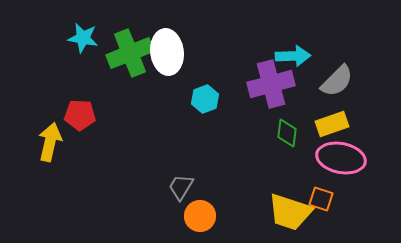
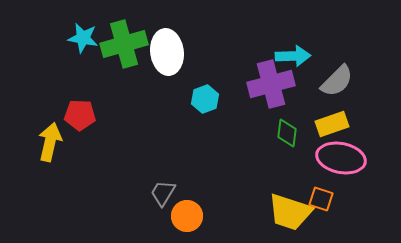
green cross: moved 6 px left, 9 px up; rotated 6 degrees clockwise
gray trapezoid: moved 18 px left, 6 px down
orange circle: moved 13 px left
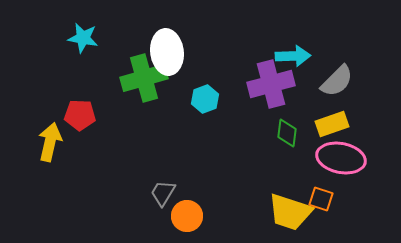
green cross: moved 20 px right, 34 px down
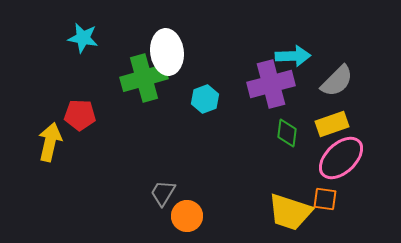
pink ellipse: rotated 54 degrees counterclockwise
orange square: moved 4 px right; rotated 10 degrees counterclockwise
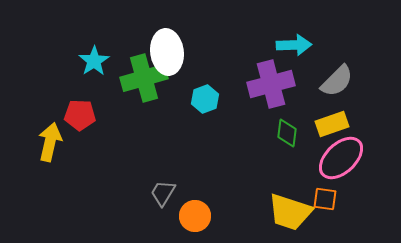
cyan star: moved 11 px right, 23 px down; rotated 28 degrees clockwise
cyan arrow: moved 1 px right, 11 px up
orange circle: moved 8 px right
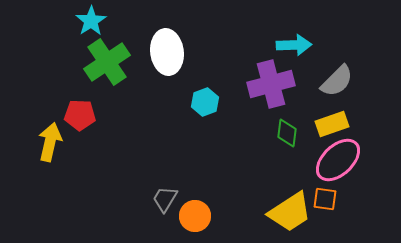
cyan star: moved 3 px left, 40 px up
green cross: moved 37 px left, 16 px up; rotated 18 degrees counterclockwise
cyan hexagon: moved 3 px down
pink ellipse: moved 3 px left, 2 px down
gray trapezoid: moved 2 px right, 6 px down
yellow trapezoid: rotated 51 degrees counterclockwise
